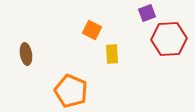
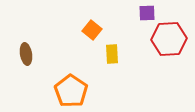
purple square: rotated 18 degrees clockwise
orange square: rotated 12 degrees clockwise
orange pentagon: rotated 12 degrees clockwise
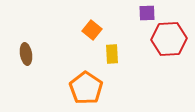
orange pentagon: moved 15 px right, 3 px up
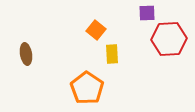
orange square: moved 4 px right
orange pentagon: moved 1 px right
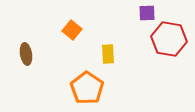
orange square: moved 24 px left
red hexagon: rotated 12 degrees clockwise
yellow rectangle: moved 4 px left
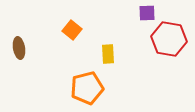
brown ellipse: moved 7 px left, 6 px up
orange pentagon: rotated 24 degrees clockwise
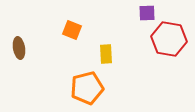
orange square: rotated 18 degrees counterclockwise
yellow rectangle: moved 2 px left
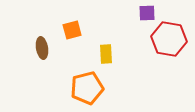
orange square: rotated 36 degrees counterclockwise
brown ellipse: moved 23 px right
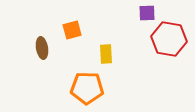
orange pentagon: rotated 16 degrees clockwise
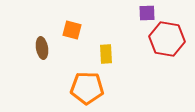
orange square: rotated 30 degrees clockwise
red hexagon: moved 2 px left
